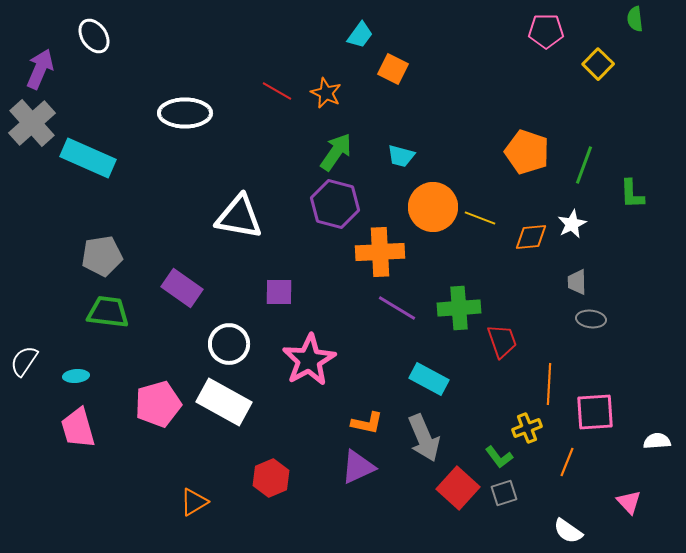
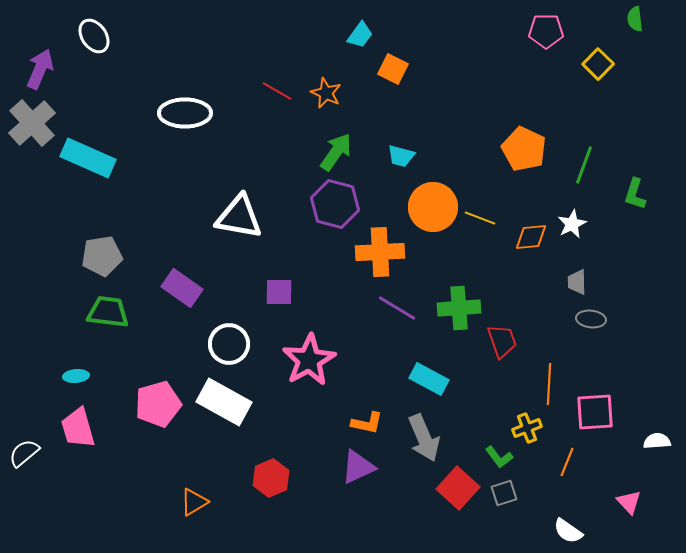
orange pentagon at (527, 152): moved 3 px left, 3 px up; rotated 6 degrees clockwise
green L-shape at (632, 194): moved 3 px right; rotated 20 degrees clockwise
white semicircle at (24, 361): moved 92 px down; rotated 16 degrees clockwise
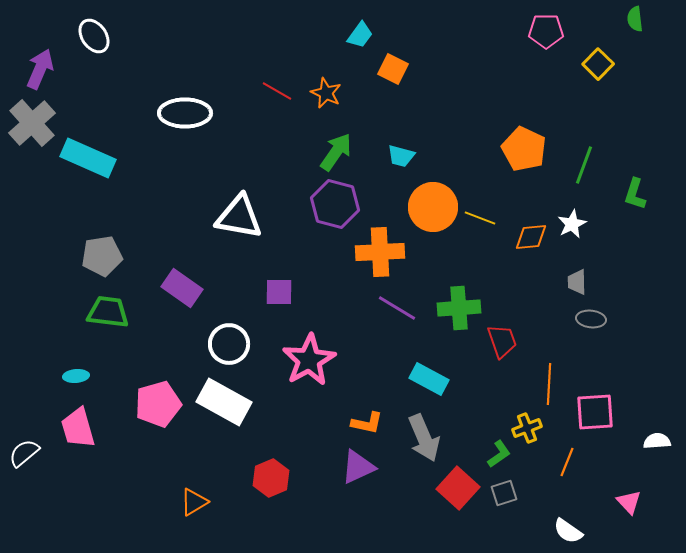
green L-shape at (499, 457): moved 3 px up; rotated 88 degrees counterclockwise
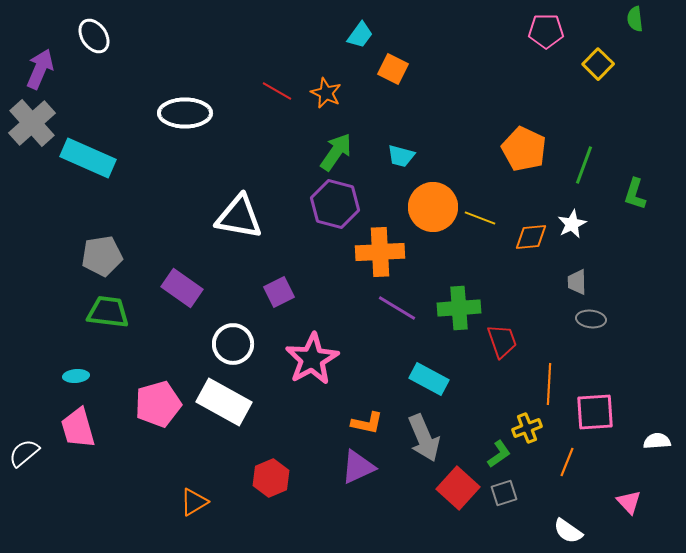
purple square at (279, 292): rotated 28 degrees counterclockwise
white circle at (229, 344): moved 4 px right
pink star at (309, 360): moved 3 px right, 1 px up
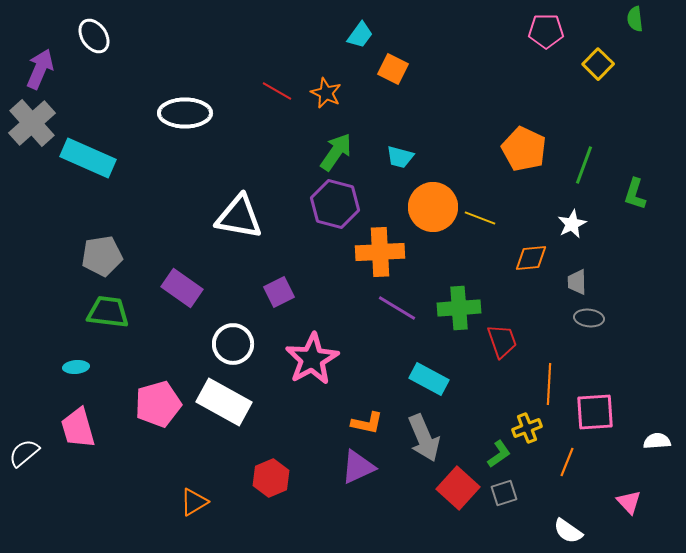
cyan trapezoid at (401, 156): moved 1 px left, 1 px down
orange diamond at (531, 237): moved 21 px down
gray ellipse at (591, 319): moved 2 px left, 1 px up
cyan ellipse at (76, 376): moved 9 px up
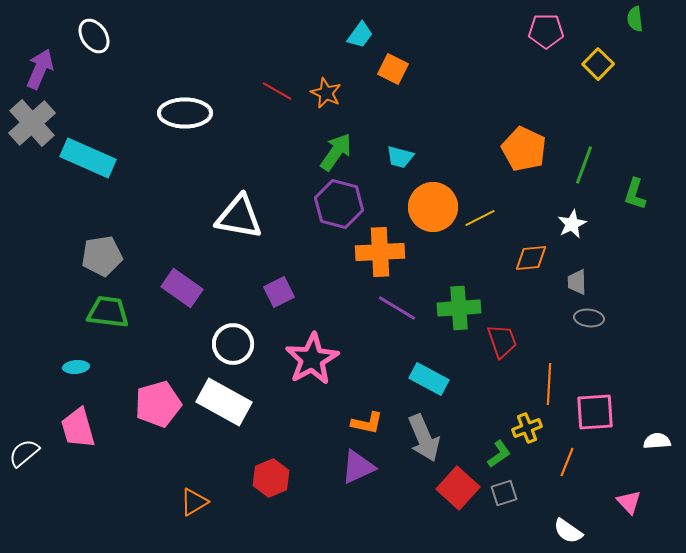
purple hexagon at (335, 204): moved 4 px right
yellow line at (480, 218): rotated 48 degrees counterclockwise
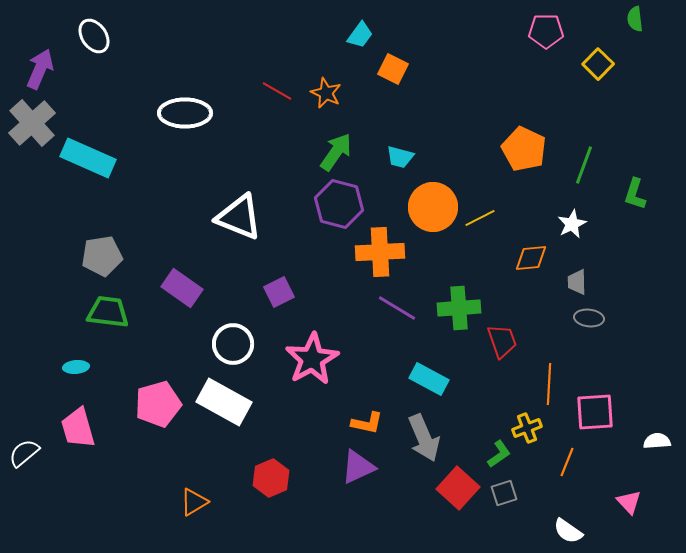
white triangle at (239, 217): rotated 12 degrees clockwise
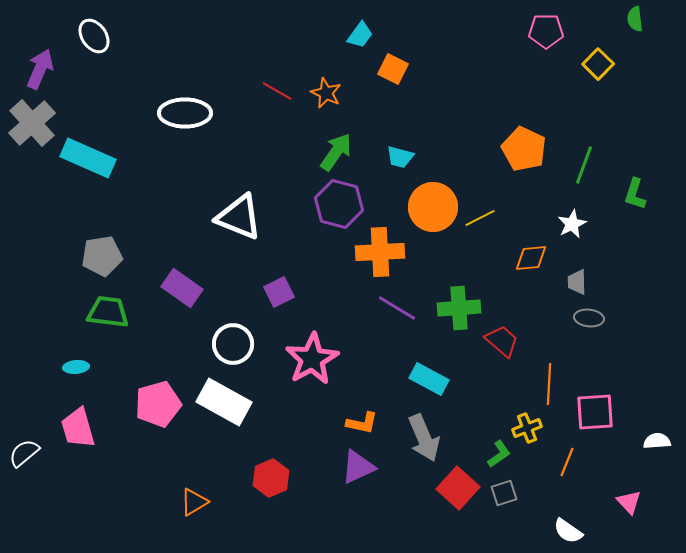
red trapezoid at (502, 341): rotated 30 degrees counterclockwise
orange L-shape at (367, 423): moved 5 px left
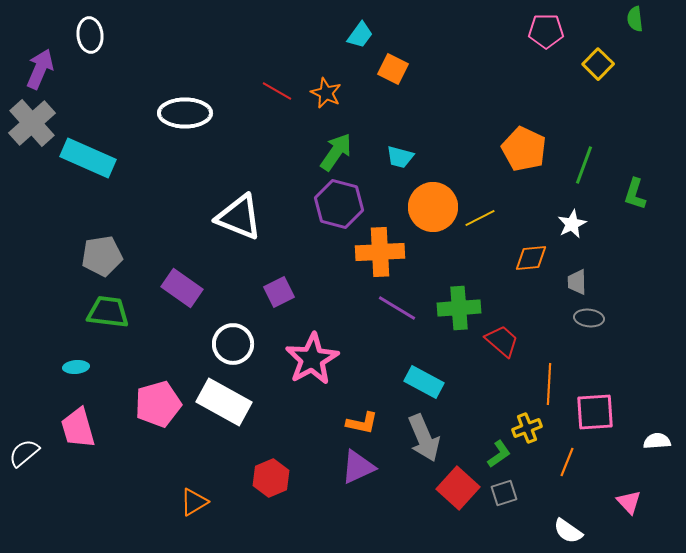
white ellipse at (94, 36): moved 4 px left, 1 px up; rotated 28 degrees clockwise
cyan rectangle at (429, 379): moved 5 px left, 3 px down
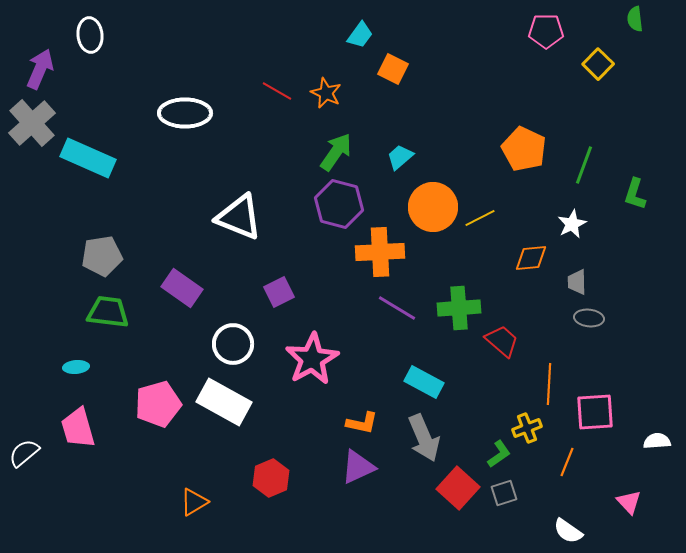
cyan trapezoid at (400, 157): rotated 124 degrees clockwise
